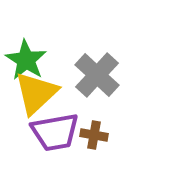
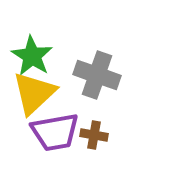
green star: moved 6 px right, 4 px up
gray cross: rotated 24 degrees counterclockwise
yellow triangle: moved 2 px left
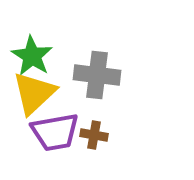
gray cross: rotated 12 degrees counterclockwise
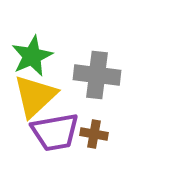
green star: rotated 15 degrees clockwise
yellow triangle: moved 1 px right, 3 px down
brown cross: moved 1 px up
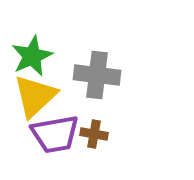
purple trapezoid: moved 2 px down
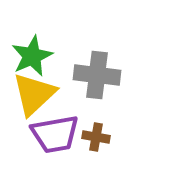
yellow triangle: moved 1 px left, 2 px up
brown cross: moved 2 px right, 3 px down
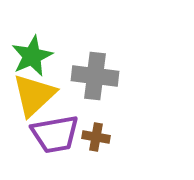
gray cross: moved 2 px left, 1 px down
yellow triangle: moved 1 px down
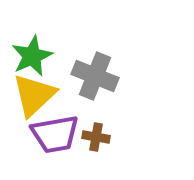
gray cross: rotated 15 degrees clockwise
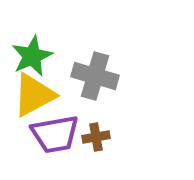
gray cross: rotated 6 degrees counterclockwise
yellow triangle: rotated 15 degrees clockwise
brown cross: rotated 20 degrees counterclockwise
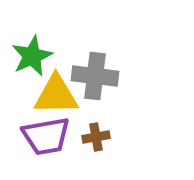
gray cross: rotated 9 degrees counterclockwise
yellow triangle: moved 22 px right; rotated 27 degrees clockwise
purple trapezoid: moved 9 px left, 2 px down
